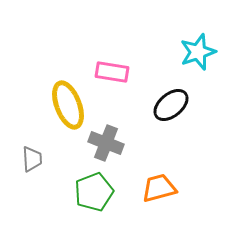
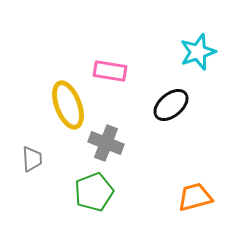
pink rectangle: moved 2 px left, 1 px up
orange trapezoid: moved 36 px right, 9 px down
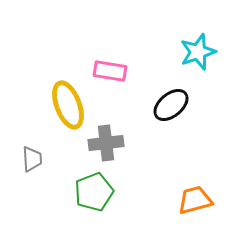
gray cross: rotated 28 degrees counterclockwise
orange trapezoid: moved 3 px down
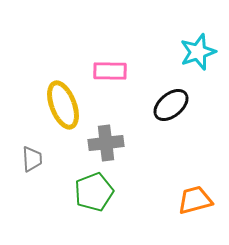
pink rectangle: rotated 8 degrees counterclockwise
yellow ellipse: moved 5 px left
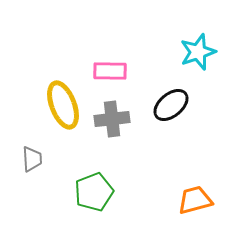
gray cross: moved 6 px right, 24 px up
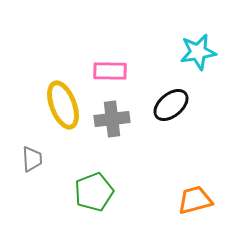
cyan star: rotated 9 degrees clockwise
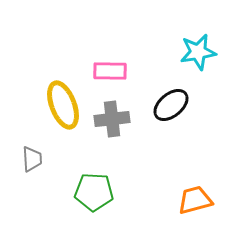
green pentagon: rotated 24 degrees clockwise
